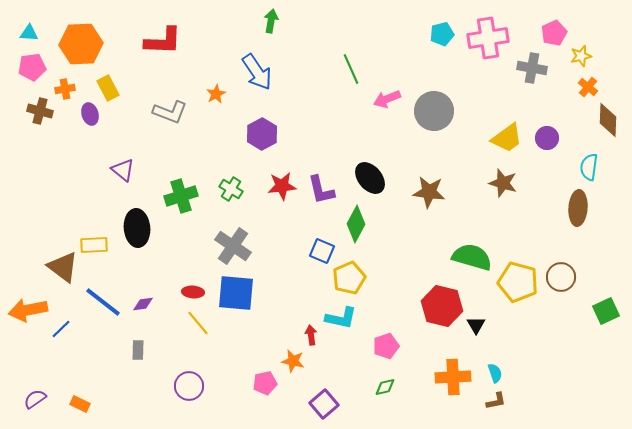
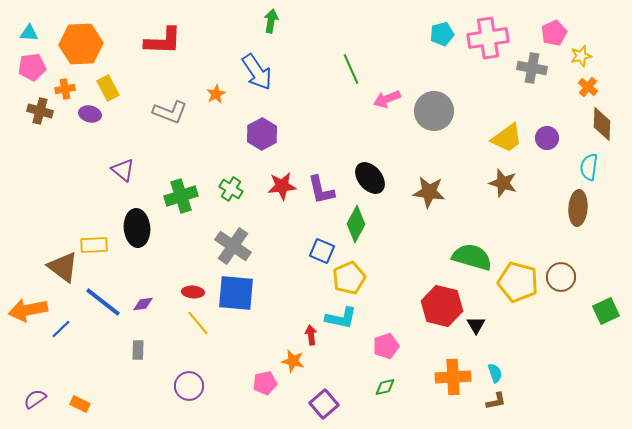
purple ellipse at (90, 114): rotated 60 degrees counterclockwise
brown diamond at (608, 120): moved 6 px left, 4 px down
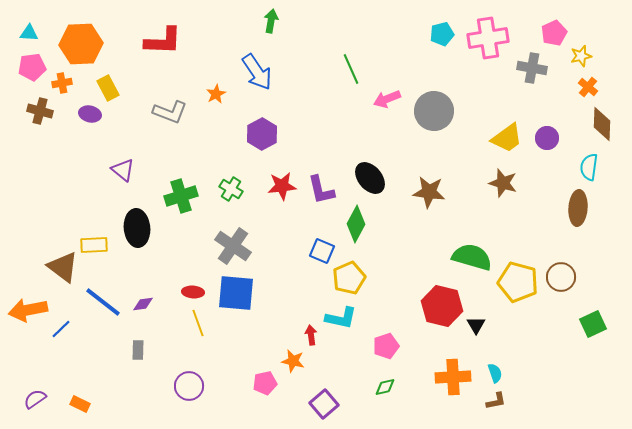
orange cross at (65, 89): moved 3 px left, 6 px up
green square at (606, 311): moved 13 px left, 13 px down
yellow line at (198, 323): rotated 20 degrees clockwise
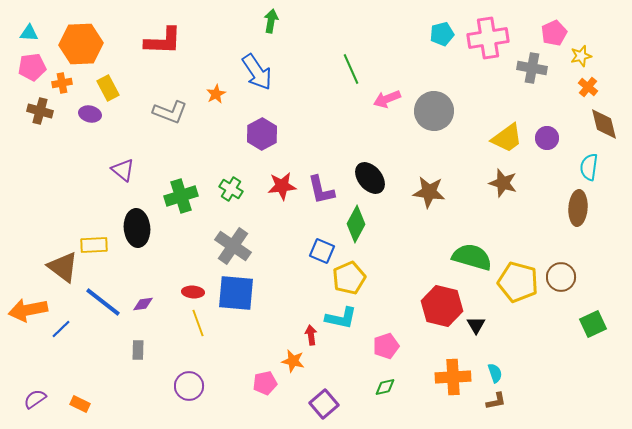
brown diamond at (602, 124): moved 2 px right; rotated 16 degrees counterclockwise
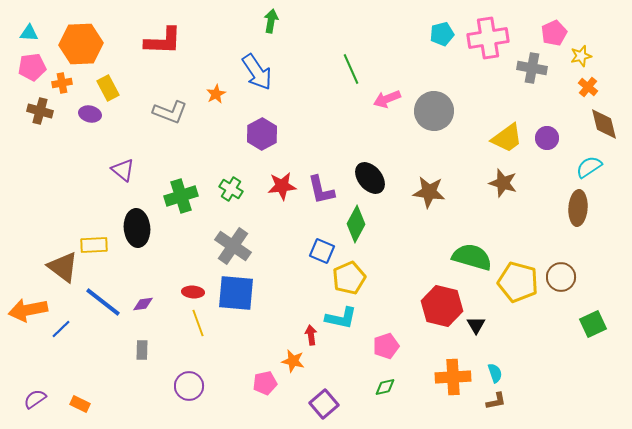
cyan semicircle at (589, 167): rotated 48 degrees clockwise
gray rectangle at (138, 350): moved 4 px right
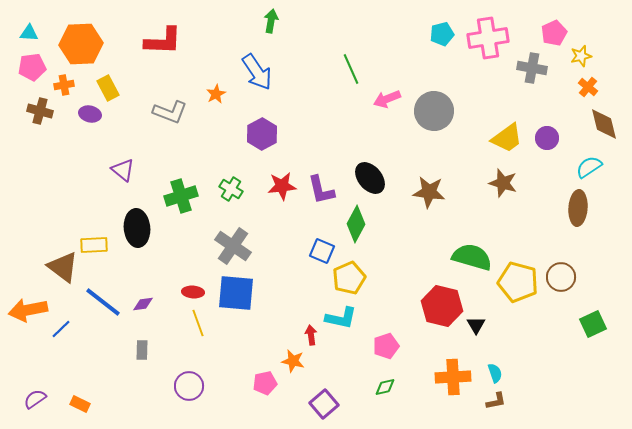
orange cross at (62, 83): moved 2 px right, 2 px down
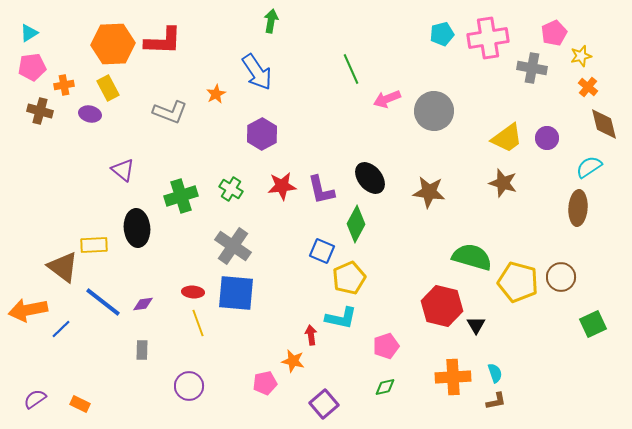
cyan triangle at (29, 33): rotated 36 degrees counterclockwise
orange hexagon at (81, 44): moved 32 px right
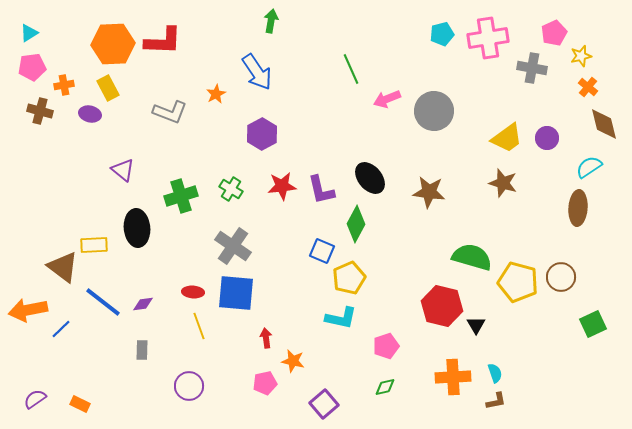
yellow line at (198, 323): moved 1 px right, 3 px down
red arrow at (311, 335): moved 45 px left, 3 px down
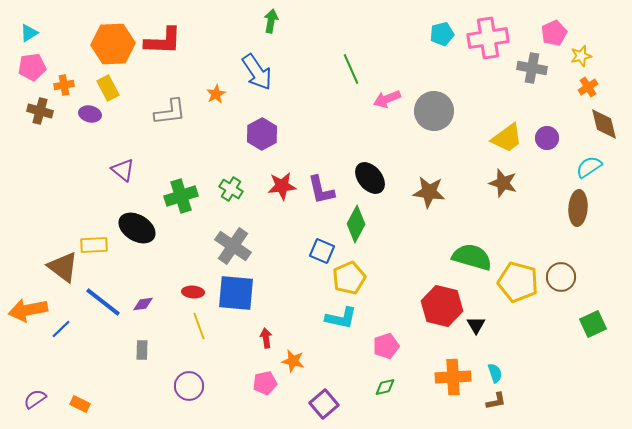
orange cross at (588, 87): rotated 18 degrees clockwise
gray L-shape at (170, 112): rotated 28 degrees counterclockwise
black ellipse at (137, 228): rotated 54 degrees counterclockwise
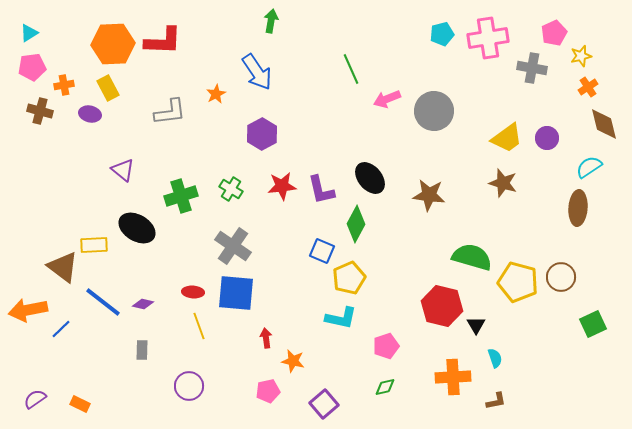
brown star at (429, 192): moved 3 px down
purple diamond at (143, 304): rotated 20 degrees clockwise
cyan semicircle at (495, 373): moved 15 px up
pink pentagon at (265, 383): moved 3 px right, 8 px down
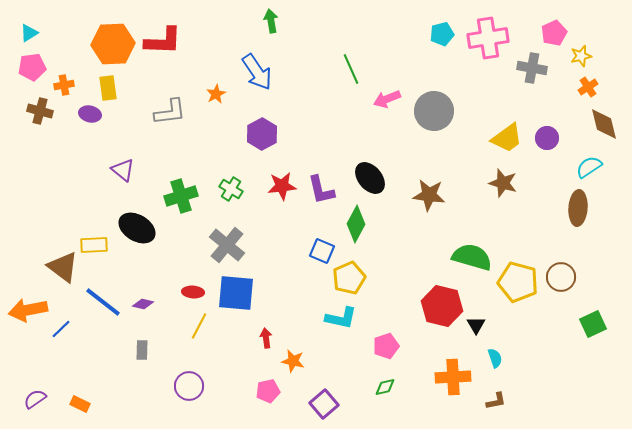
green arrow at (271, 21): rotated 20 degrees counterclockwise
yellow rectangle at (108, 88): rotated 20 degrees clockwise
gray cross at (233, 246): moved 6 px left, 1 px up; rotated 6 degrees clockwise
yellow line at (199, 326): rotated 48 degrees clockwise
